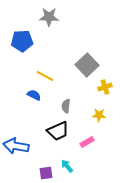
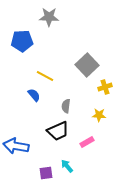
blue semicircle: rotated 24 degrees clockwise
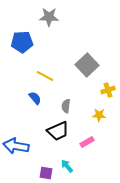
blue pentagon: moved 1 px down
yellow cross: moved 3 px right, 3 px down
blue semicircle: moved 1 px right, 3 px down
purple square: rotated 16 degrees clockwise
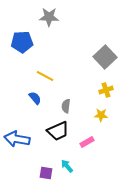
gray square: moved 18 px right, 8 px up
yellow cross: moved 2 px left
yellow star: moved 2 px right
blue arrow: moved 1 px right, 7 px up
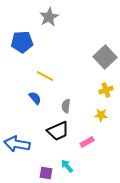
gray star: rotated 30 degrees counterclockwise
blue arrow: moved 5 px down
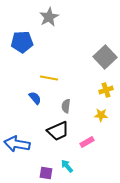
yellow line: moved 4 px right, 2 px down; rotated 18 degrees counterclockwise
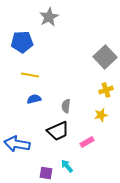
yellow line: moved 19 px left, 3 px up
blue semicircle: moved 1 px left, 1 px down; rotated 64 degrees counterclockwise
yellow star: rotated 16 degrees counterclockwise
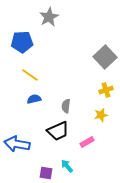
yellow line: rotated 24 degrees clockwise
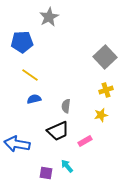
pink rectangle: moved 2 px left, 1 px up
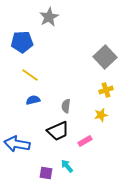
blue semicircle: moved 1 px left, 1 px down
